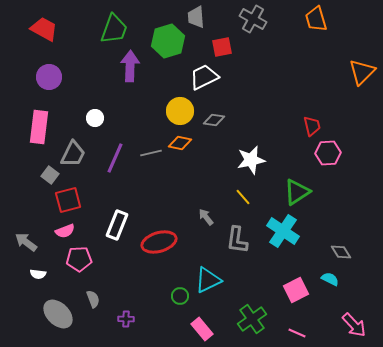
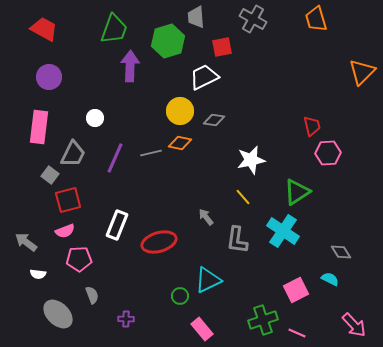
gray semicircle at (93, 299): moved 1 px left, 4 px up
green cross at (252, 319): moved 11 px right, 1 px down; rotated 16 degrees clockwise
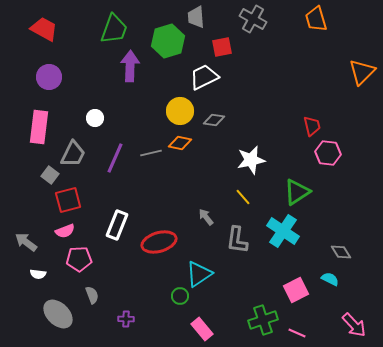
pink hexagon at (328, 153): rotated 10 degrees clockwise
cyan triangle at (208, 280): moved 9 px left, 6 px up; rotated 8 degrees counterclockwise
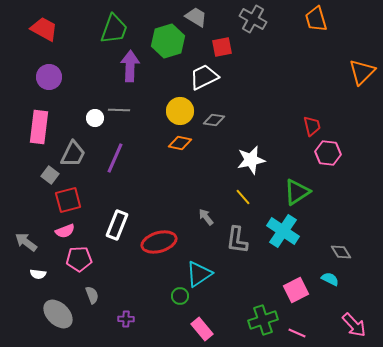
gray trapezoid at (196, 17): rotated 125 degrees clockwise
gray line at (151, 153): moved 32 px left, 43 px up; rotated 15 degrees clockwise
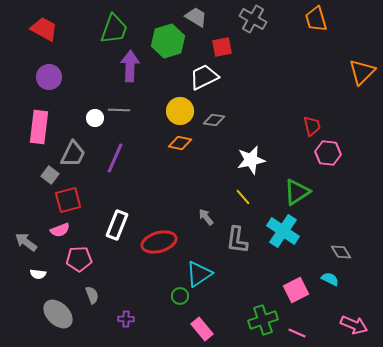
pink semicircle at (65, 231): moved 5 px left, 1 px up
pink arrow at (354, 325): rotated 24 degrees counterclockwise
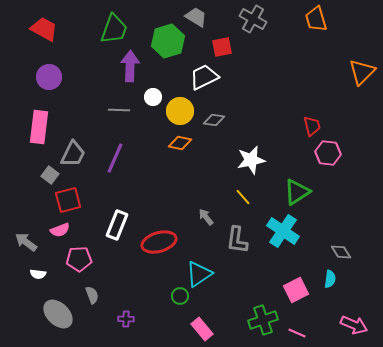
white circle at (95, 118): moved 58 px right, 21 px up
cyan semicircle at (330, 279): rotated 72 degrees clockwise
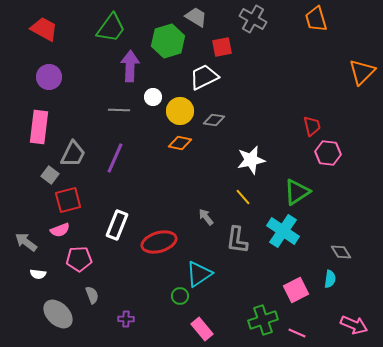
green trapezoid at (114, 29): moved 3 px left, 1 px up; rotated 16 degrees clockwise
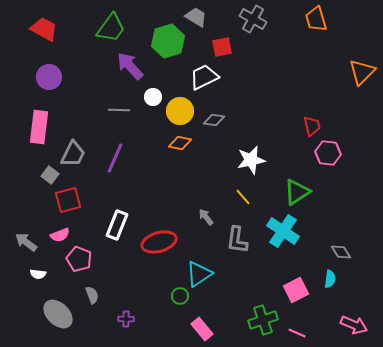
purple arrow at (130, 66): rotated 44 degrees counterclockwise
pink semicircle at (60, 230): moved 5 px down
pink pentagon at (79, 259): rotated 25 degrees clockwise
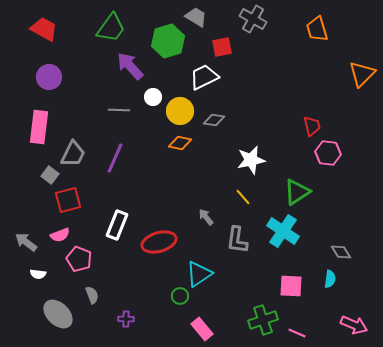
orange trapezoid at (316, 19): moved 1 px right, 10 px down
orange triangle at (362, 72): moved 2 px down
pink square at (296, 290): moved 5 px left, 4 px up; rotated 30 degrees clockwise
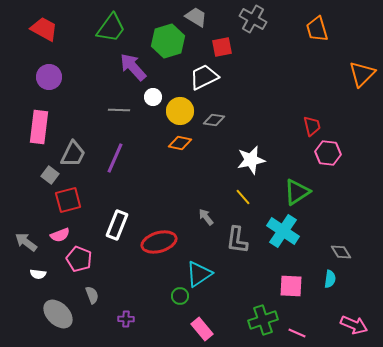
purple arrow at (130, 66): moved 3 px right, 1 px down
